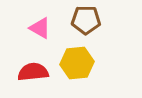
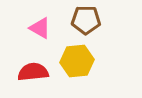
yellow hexagon: moved 2 px up
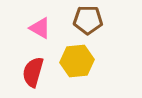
brown pentagon: moved 2 px right
red semicircle: rotated 68 degrees counterclockwise
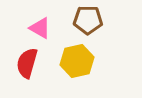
yellow hexagon: rotated 8 degrees counterclockwise
red semicircle: moved 6 px left, 9 px up
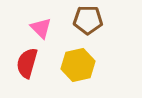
pink triangle: moved 1 px right; rotated 15 degrees clockwise
yellow hexagon: moved 1 px right, 4 px down
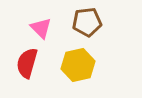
brown pentagon: moved 1 px left, 2 px down; rotated 8 degrees counterclockwise
